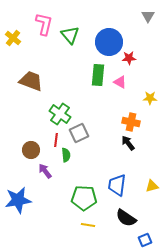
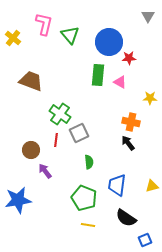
green semicircle: moved 23 px right, 7 px down
green pentagon: rotated 20 degrees clockwise
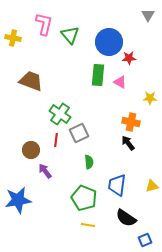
gray triangle: moved 1 px up
yellow cross: rotated 28 degrees counterclockwise
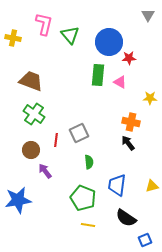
green cross: moved 26 px left
green pentagon: moved 1 px left
